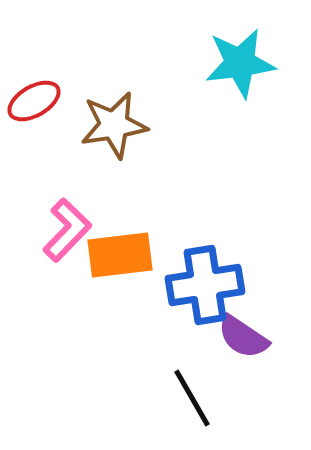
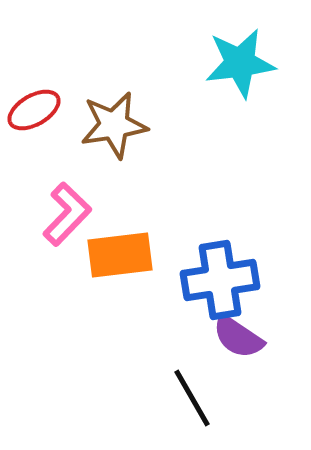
red ellipse: moved 9 px down
pink L-shape: moved 16 px up
blue cross: moved 15 px right, 5 px up
purple semicircle: moved 5 px left
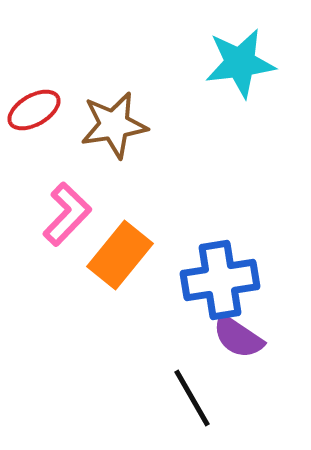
orange rectangle: rotated 44 degrees counterclockwise
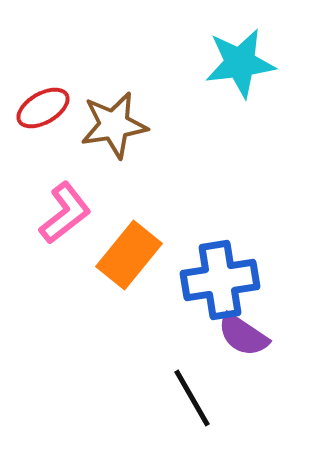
red ellipse: moved 9 px right, 2 px up
pink L-shape: moved 2 px left, 1 px up; rotated 8 degrees clockwise
orange rectangle: moved 9 px right
purple semicircle: moved 5 px right, 2 px up
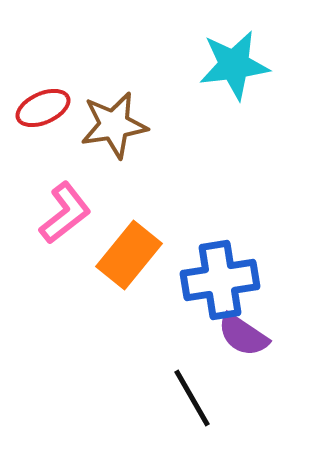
cyan star: moved 6 px left, 2 px down
red ellipse: rotated 6 degrees clockwise
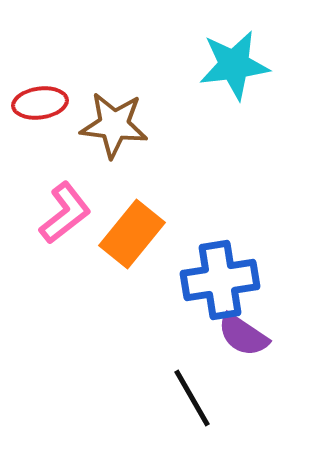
red ellipse: moved 3 px left, 5 px up; rotated 16 degrees clockwise
brown star: rotated 16 degrees clockwise
orange rectangle: moved 3 px right, 21 px up
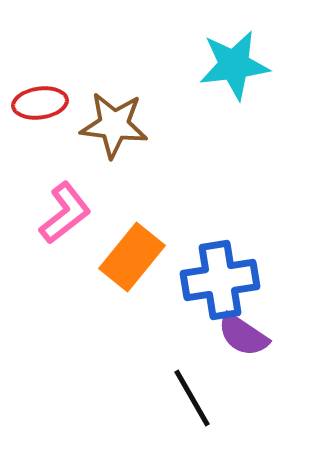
orange rectangle: moved 23 px down
